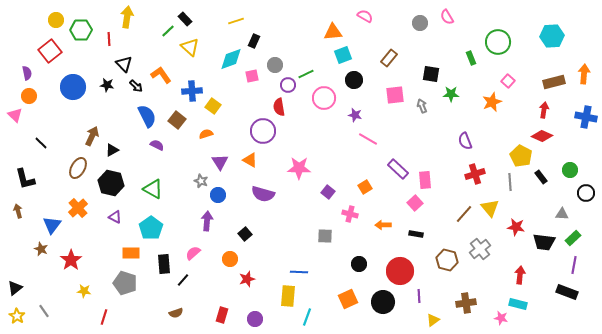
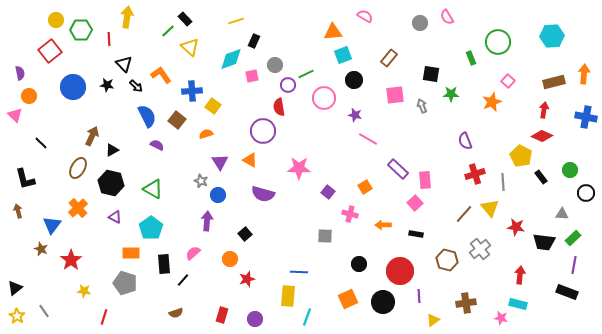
purple semicircle at (27, 73): moved 7 px left
gray line at (510, 182): moved 7 px left
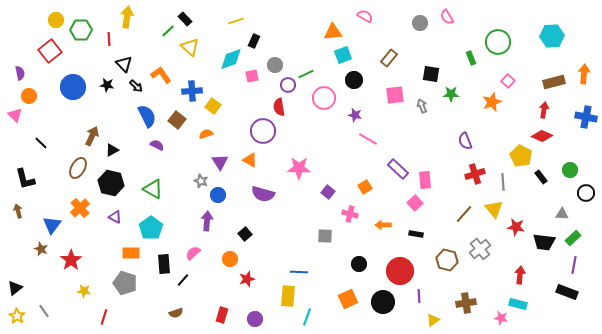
orange cross at (78, 208): moved 2 px right
yellow triangle at (490, 208): moved 4 px right, 1 px down
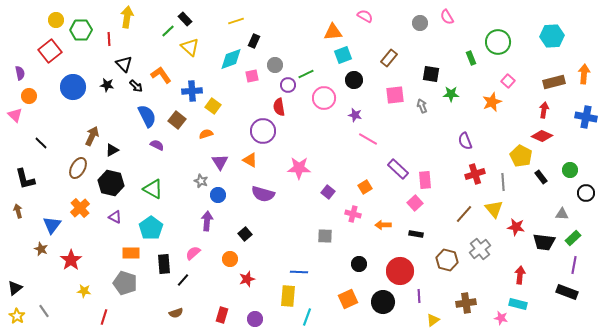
pink cross at (350, 214): moved 3 px right
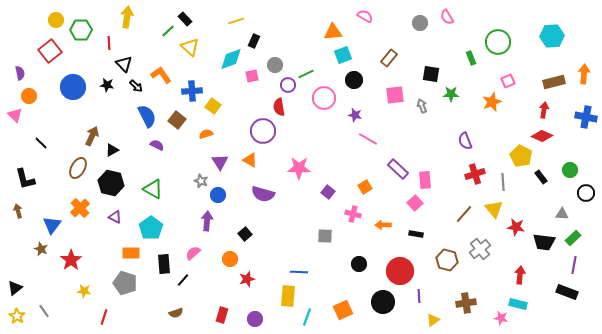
red line at (109, 39): moved 4 px down
pink square at (508, 81): rotated 24 degrees clockwise
orange square at (348, 299): moved 5 px left, 11 px down
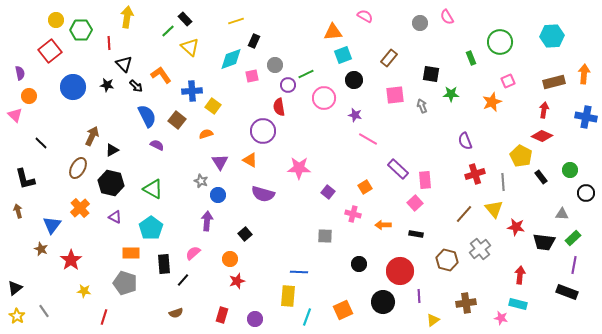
green circle at (498, 42): moved 2 px right
red star at (247, 279): moved 10 px left, 2 px down
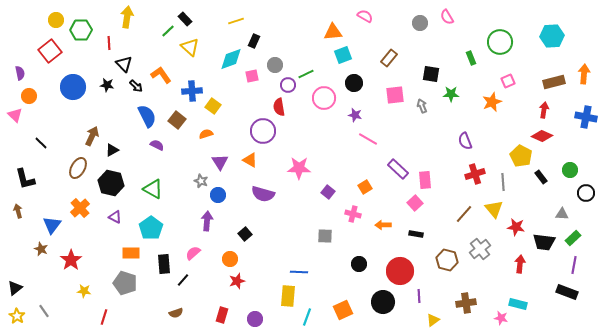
black circle at (354, 80): moved 3 px down
red arrow at (520, 275): moved 11 px up
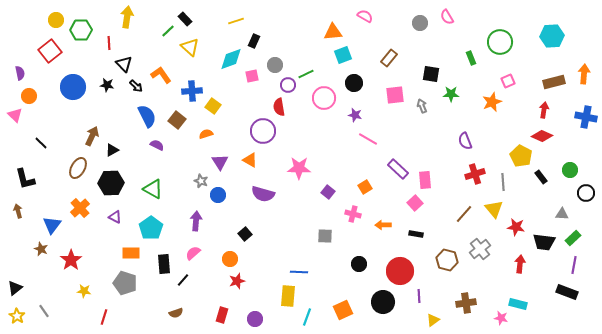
black hexagon at (111, 183): rotated 15 degrees counterclockwise
purple arrow at (207, 221): moved 11 px left
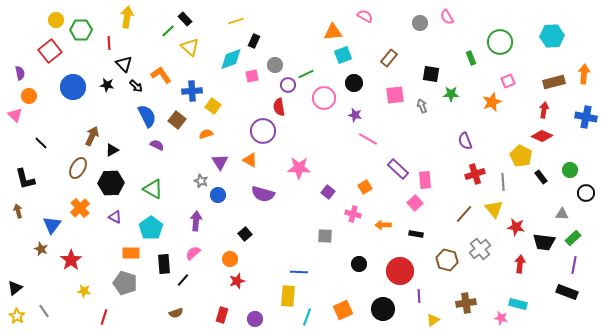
black circle at (383, 302): moved 7 px down
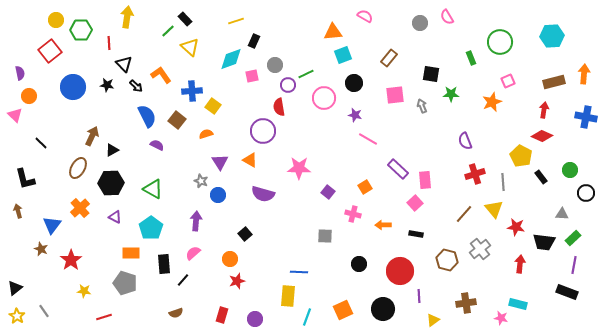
red line at (104, 317): rotated 56 degrees clockwise
